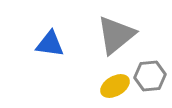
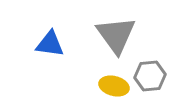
gray triangle: rotated 27 degrees counterclockwise
yellow ellipse: moved 1 px left; rotated 44 degrees clockwise
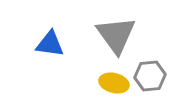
yellow ellipse: moved 3 px up
